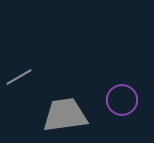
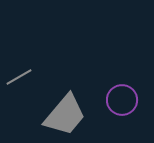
gray trapezoid: rotated 138 degrees clockwise
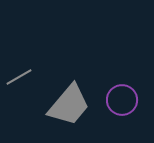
gray trapezoid: moved 4 px right, 10 px up
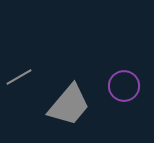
purple circle: moved 2 px right, 14 px up
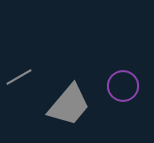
purple circle: moved 1 px left
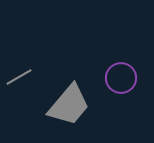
purple circle: moved 2 px left, 8 px up
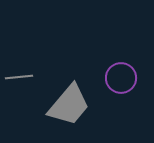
gray line: rotated 24 degrees clockwise
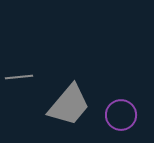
purple circle: moved 37 px down
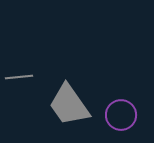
gray trapezoid: rotated 105 degrees clockwise
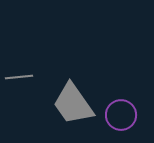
gray trapezoid: moved 4 px right, 1 px up
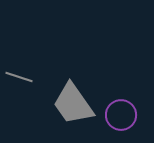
gray line: rotated 24 degrees clockwise
